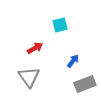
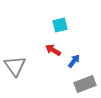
red arrow: moved 18 px right, 2 px down; rotated 119 degrees counterclockwise
blue arrow: moved 1 px right
gray triangle: moved 14 px left, 11 px up
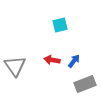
red arrow: moved 1 px left, 10 px down; rotated 21 degrees counterclockwise
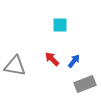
cyan square: rotated 14 degrees clockwise
red arrow: moved 1 px up; rotated 35 degrees clockwise
gray triangle: rotated 45 degrees counterclockwise
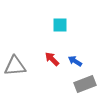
blue arrow: moved 1 px right; rotated 96 degrees counterclockwise
gray triangle: rotated 15 degrees counterclockwise
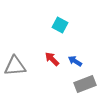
cyan square: rotated 28 degrees clockwise
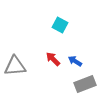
red arrow: moved 1 px right
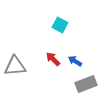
gray rectangle: moved 1 px right
